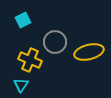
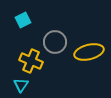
yellow cross: moved 1 px right, 1 px down
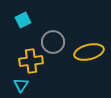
gray circle: moved 2 px left
yellow cross: rotated 30 degrees counterclockwise
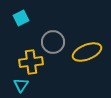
cyan square: moved 2 px left, 2 px up
yellow ellipse: moved 2 px left; rotated 8 degrees counterclockwise
yellow cross: moved 1 px down
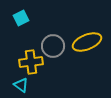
gray circle: moved 4 px down
yellow ellipse: moved 10 px up
cyan triangle: rotated 28 degrees counterclockwise
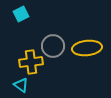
cyan square: moved 4 px up
yellow ellipse: moved 6 px down; rotated 16 degrees clockwise
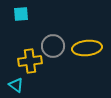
cyan square: rotated 21 degrees clockwise
yellow cross: moved 1 px left, 1 px up
cyan triangle: moved 5 px left
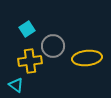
cyan square: moved 6 px right, 15 px down; rotated 28 degrees counterclockwise
yellow ellipse: moved 10 px down
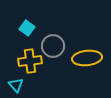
cyan square: moved 1 px up; rotated 21 degrees counterclockwise
cyan triangle: rotated 14 degrees clockwise
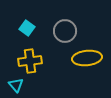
gray circle: moved 12 px right, 15 px up
